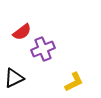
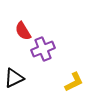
red semicircle: moved 1 px right, 1 px up; rotated 96 degrees clockwise
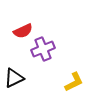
red semicircle: rotated 84 degrees counterclockwise
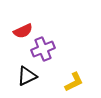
black triangle: moved 13 px right, 2 px up
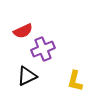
yellow L-shape: moved 1 px right, 1 px up; rotated 130 degrees clockwise
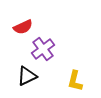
red semicircle: moved 4 px up
purple cross: rotated 15 degrees counterclockwise
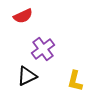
red semicircle: moved 11 px up
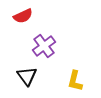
purple cross: moved 1 px right, 3 px up
black triangle: rotated 40 degrees counterclockwise
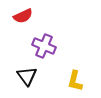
purple cross: rotated 30 degrees counterclockwise
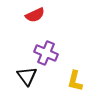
red semicircle: moved 12 px right, 1 px up
purple cross: moved 2 px right, 7 px down
